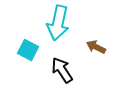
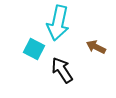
cyan square: moved 6 px right, 1 px up
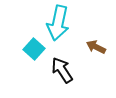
cyan square: rotated 15 degrees clockwise
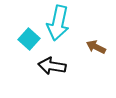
cyan square: moved 5 px left, 10 px up
black arrow: moved 10 px left, 4 px up; rotated 48 degrees counterclockwise
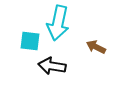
cyan square: moved 1 px right, 2 px down; rotated 35 degrees counterclockwise
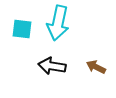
cyan square: moved 8 px left, 12 px up
brown arrow: moved 20 px down
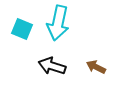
cyan square: rotated 15 degrees clockwise
black arrow: rotated 8 degrees clockwise
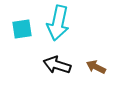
cyan square: rotated 30 degrees counterclockwise
black arrow: moved 5 px right, 1 px up
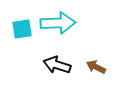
cyan arrow: rotated 104 degrees counterclockwise
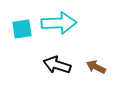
cyan arrow: moved 1 px right
